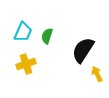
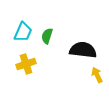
black semicircle: rotated 64 degrees clockwise
yellow arrow: moved 1 px down
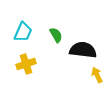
green semicircle: moved 9 px right, 1 px up; rotated 133 degrees clockwise
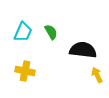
green semicircle: moved 5 px left, 3 px up
yellow cross: moved 1 px left, 7 px down; rotated 30 degrees clockwise
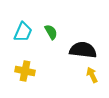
yellow arrow: moved 5 px left
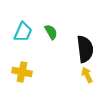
black semicircle: moved 2 px right, 1 px up; rotated 76 degrees clockwise
yellow cross: moved 3 px left, 1 px down
yellow arrow: moved 5 px left
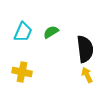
green semicircle: rotated 91 degrees counterclockwise
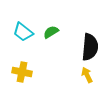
cyan trapezoid: rotated 105 degrees clockwise
black semicircle: moved 5 px right, 2 px up; rotated 12 degrees clockwise
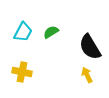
cyan trapezoid: rotated 100 degrees counterclockwise
black semicircle: rotated 144 degrees clockwise
